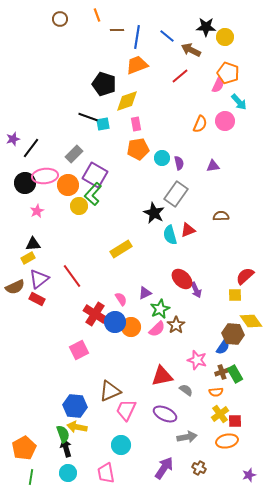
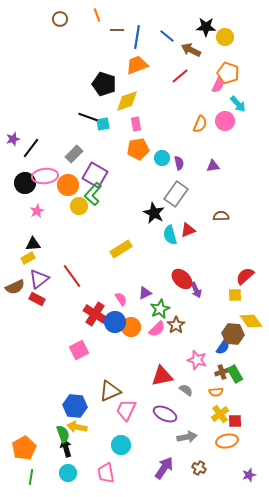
cyan arrow at (239, 102): moved 1 px left, 2 px down
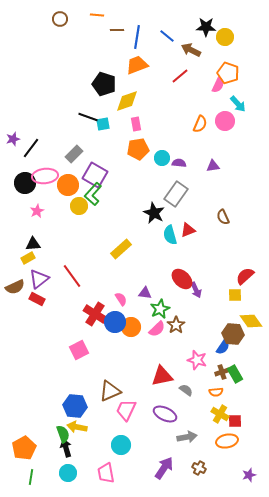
orange line at (97, 15): rotated 64 degrees counterclockwise
purple semicircle at (179, 163): rotated 72 degrees counterclockwise
brown semicircle at (221, 216): moved 2 px right, 1 px down; rotated 112 degrees counterclockwise
yellow rectangle at (121, 249): rotated 10 degrees counterclockwise
purple triangle at (145, 293): rotated 32 degrees clockwise
yellow cross at (220, 414): rotated 24 degrees counterclockwise
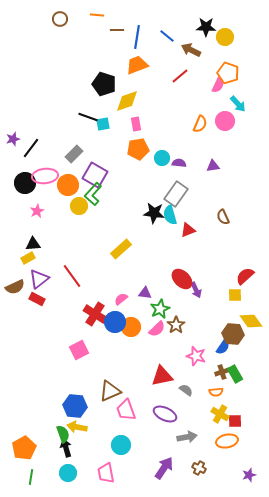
black star at (154, 213): rotated 20 degrees counterclockwise
cyan semicircle at (170, 235): moved 20 px up
pink semicircle at (121, 299): rotated 96 degrees counterclockwise
pink star at (197, 360): moved 1 px left, 4 px up
pink trapezoid at (126, 410): rotated 45 degrees counterclockwise
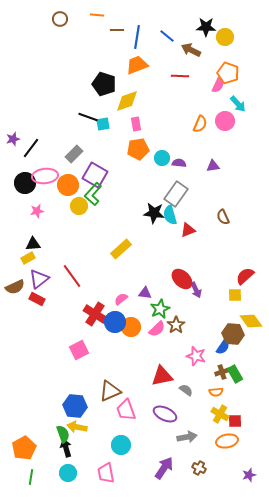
red line at (180, 76): rotated 42 degrees clockwise
pink star at (37, 211): rotated 16 degrees clockwise
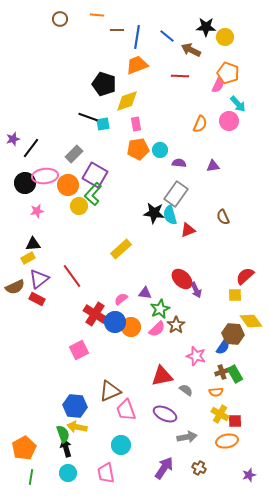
pink circle at (225, 121): moved 4 px right
cyan circle at (162, 158): moved 2 px left, 8 px up
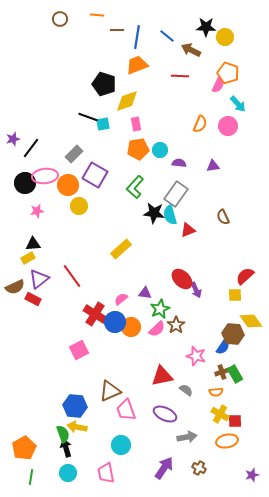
pink circle at (229, 121): moved 1 px left, 5 px down
green L-shape at (93, 194): moved 42 px right, 7 px up
red rectangle at (37, 299): moved 4 px left
purple star at (249, 475): moved 3 px right
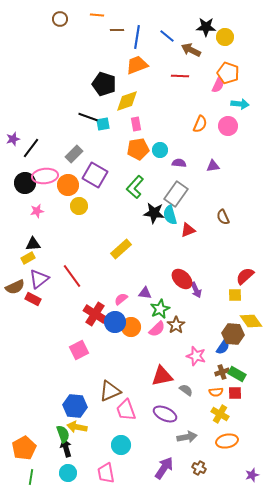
cyan arrow at (238, 104): moved 2 px right; rotated 42 degrees counterclockwise
green rectangle at (235, 374): moved 2 px right; rotated 30 degrees counterclockwise
red square at (235, 421): moved 28 px up
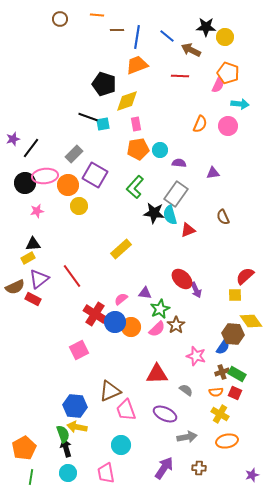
purple triangle at (213, 166): moved 7 px down
red triangle at (162, 376): moved 5 px left, 2 px up; rotated 10 degrees clockwise
red square at (235, 393): rotated 24 degrees clockwise
brown cross at (199, 468): rotated 24 degrees counterclockwise
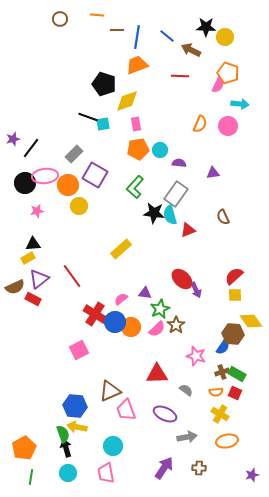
red semicircle at (245, 276): moved 11 px left
cyan circle at (121, 445): moved 8 px left, 1 px down
